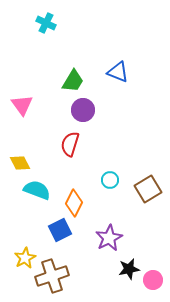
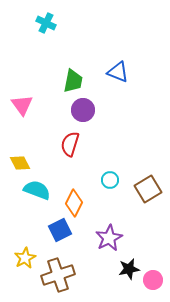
green trapezoid: rotated 20 degrees counterclockwise
brown cross: moved 6 px right, 1 px up
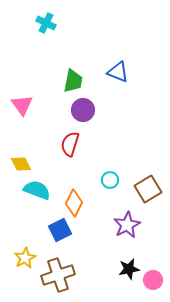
yellow diamond: moved 1 px right, 1 px down
purple star: moved 18 px right, 13 px up
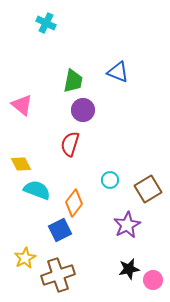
pink triangle: rotated 15 degrees counterclockwise
orange diamond: rotated 12 degrees clockwise
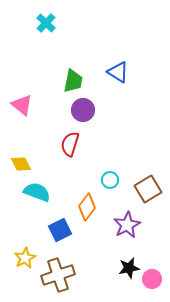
cyan cross: rotated 18 degrees clockwise
blue triangle: rotated 10 degrees clockwise
cyan semicircle: moved 2 px down
orange diamond: moved 13 px right, 4 px down
black star: moved 1 px up
pink circle: moved 1 px left, 1 px up
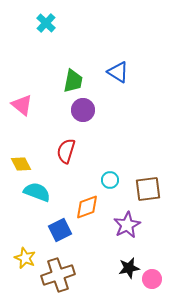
red semicircle: moved 4 px left, 7 px down
brown square: rotated 24 degrees clockwise
orange diamond: rotated 32 degrees clockwise
yellow star: rotated 20 degrees counterclockwise
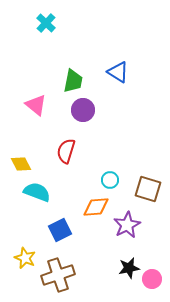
pink triangle: moved 14 px right
brown square: rotated 24 degrees clockwise
orange diamond: moved 9 px right; rotated 16 degrees clockwise
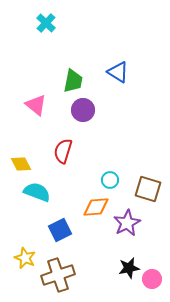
red semicircle: moved 3 px left
purple star: moved 2 px up
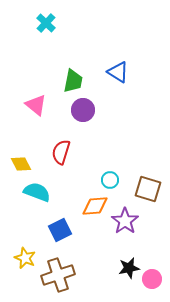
red semicircle: moved 2 px left, 1 px down
orange diamond: moved 1 px left, 1 px up
purple star: moved 2 px left, 2 px up; rotated 8 degrees counterclockwise
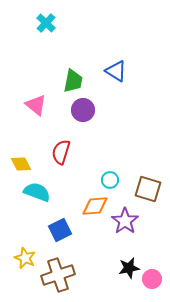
blue triangle: moved 2 px left, 1 px up
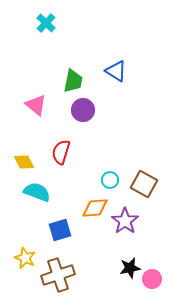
yellow diamond: moved 3 px right, 2 px up
brown square: moved 4 px left, 5 px up; rotated 12 degrees clockwise
orange diamond: moved 2 px down
blue square: rotated 10 degrees clockwise
black star: moved 1 px right
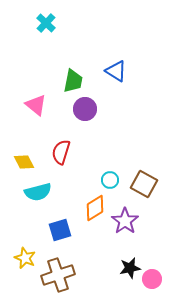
purple circle: moved 2 px right, 1 px up
cyan semicircle: moved 1 px right; rotated 144 degrees clockwise
orange diamond: rotated 28 degrees counterclockwise
